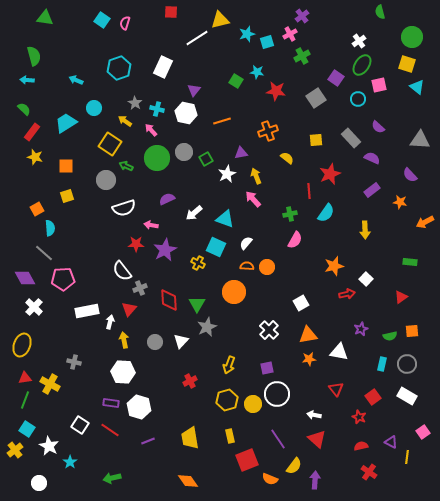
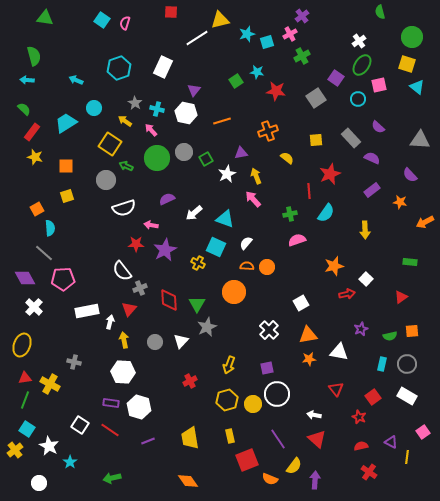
green square at (236, 81): rotated 24 degrees clockwise
pink semicircle at (295, 240): moved 2 px right; rotated 138 degrees counterclockwise
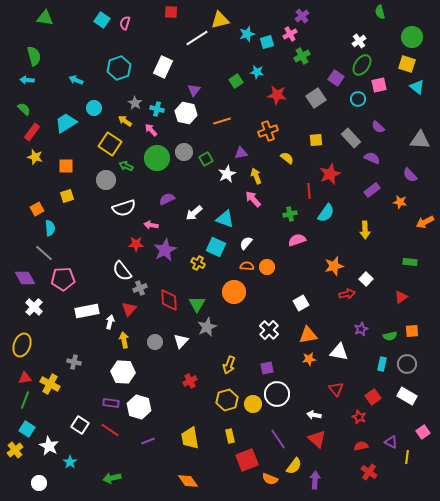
red star at (276, 91): moved 1 px right, 4 px down
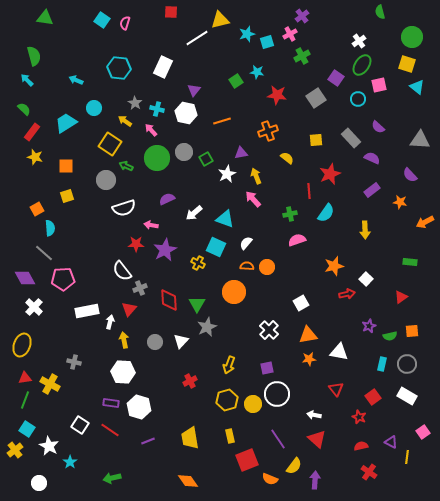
cyan hexagon at (119, 68): rotated 25 degrees clockwise
cyan arrow at (27, 80): rotated 40 degrees clockwise
purple star at (361, 329): moved 8 px right, 3 px up
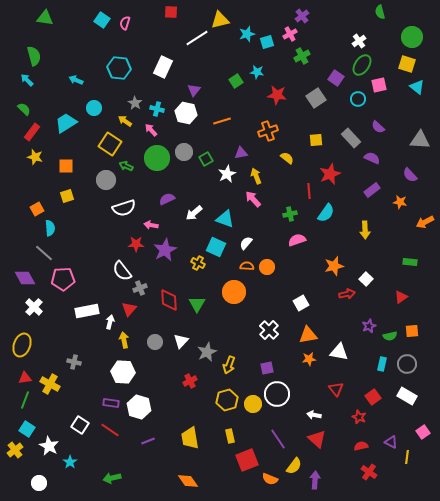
gray star at (207, 327): moved 25 px down
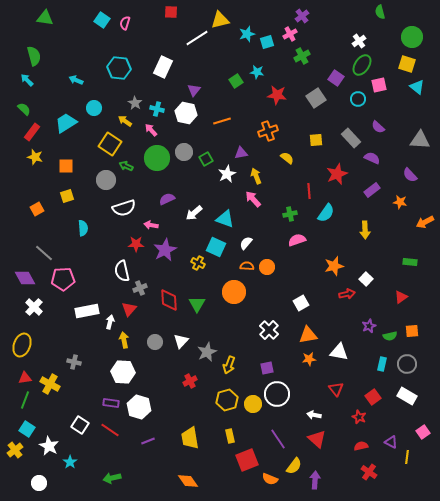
red star at (330, 174): moved 7 px right
cyan semicircle at (50, 228): moved 33 px right
white semicircle at (122, 271): rotated 25 degrees clockwise
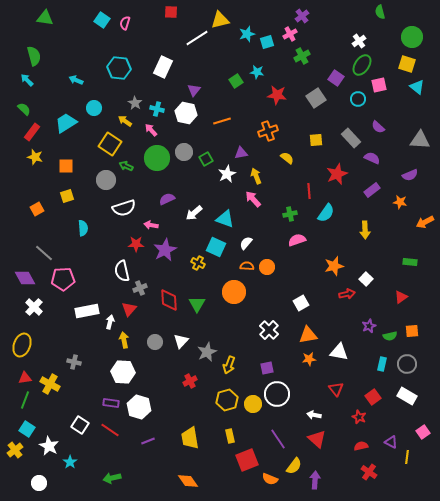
purple semicircle at (410, 175): rotated 70 degrees counterclockwise
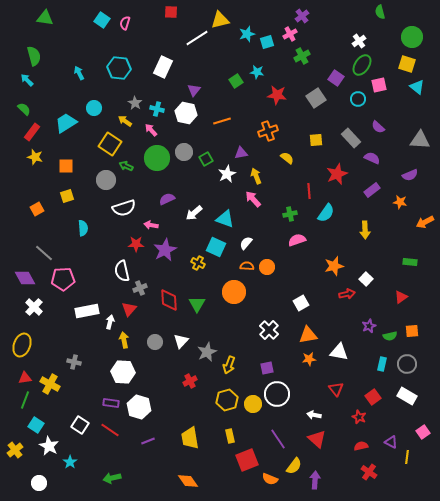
cyan arrow at (76, 80): moved 3 px right, 7 px up; rotated 40 degrees clockwise
cyan square at (27, 429): moved 9 px right, 4 px up
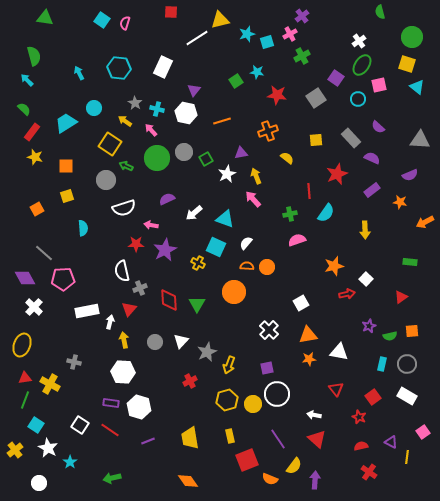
white star at (49, 446): moved 1 px left, 2 px down
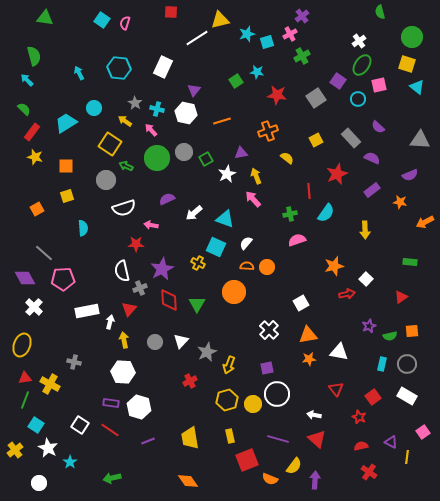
purple square at (336, 78): moved 2 px right, 3 px down
yellow square at (316, 140): rotated 24 degrees counterclockwise
purple star at (165, 250): moved 3 px left, 19 px down
purple line at (278, 439): rotated 40 degrees counterclockwise
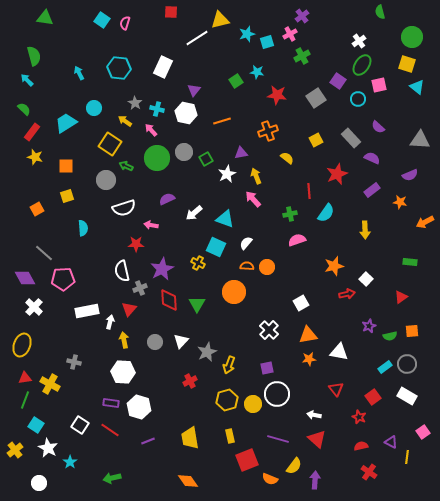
cyan rectangle at (382, 364): moved 3 px right, 3 px down; rotated 40 degrees clockwise
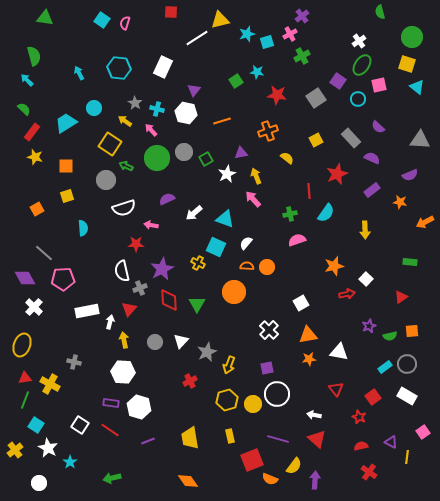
red square at (247, 460): moved 5 px right
